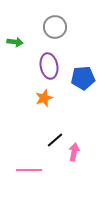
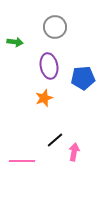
pink line: moved 7 px left, 9 px up
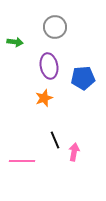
black line: rotated 72 degrees counterclockwise
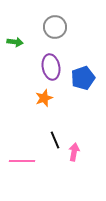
purple ellipse: moved 2 px right, 1 px down
blue pentagon: rotated 15 degrees counterclockwise
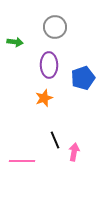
purple ellipse: moved 2 px left, 2 px up; rotated 10 degrees clockwise
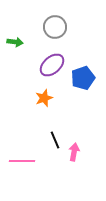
purple ellipse: moved 3 px right; rotated 50 degrees clockwise
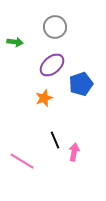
blue pentagon: moved 2 px left, 6 px down
pink line: rotated 30 degrees clockwise
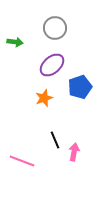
gray circle: moved 1 px down
blue pentagon: moved 1 px left, 3 px down
pink line: rotated 10 degrees counterclockwise
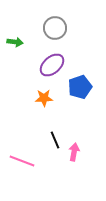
orange star: rotated 18 degrees clockwise
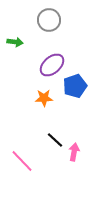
gray circle: moved 6 px left, 8 px up
blue pentagon: moved 5 px left, 1 px up
black line: rotated 24 degrees counterclockwise
pink line: rotated 25 degrees clockwise
